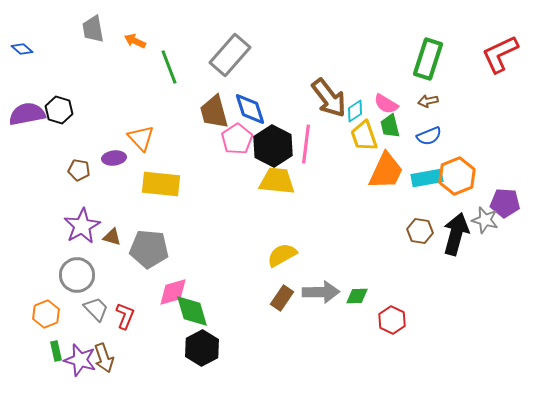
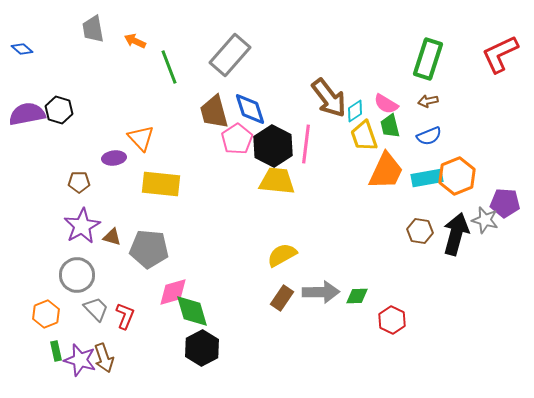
brown pentagon at (79, 170): moved 12 px down; rotated 10 degrees counterclockwise
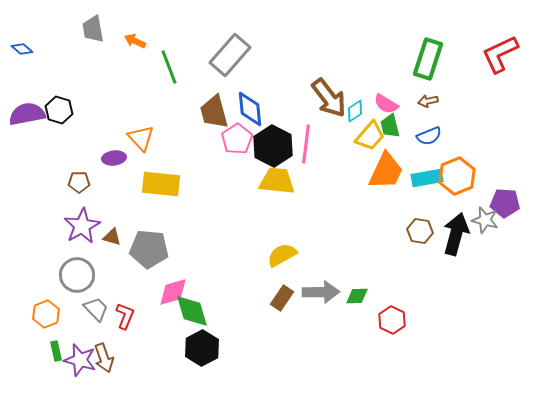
blue diamond at (250, 109): rotated 12 degrees clockwise
yellow trapezoid at (364, 136): moved 6 px right; rotated 120 degrees counterclockwise
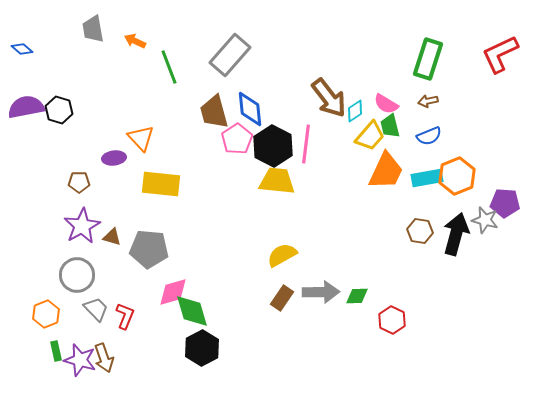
purple semicircle at (27, 114): moved 1 px left, 7 px up
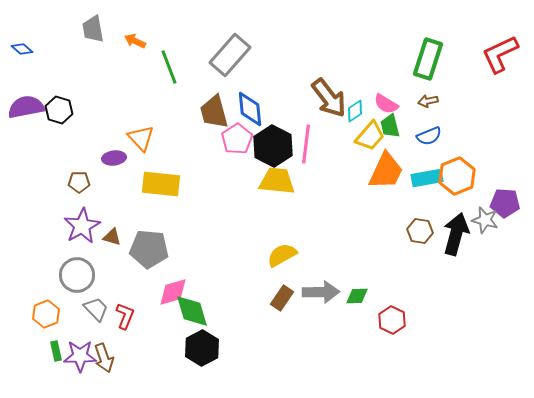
purple star at (80, 360): moved 4 px up; rotated 16 degrees counterclockwise
